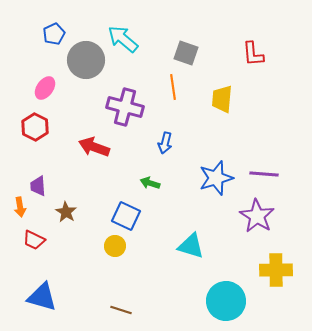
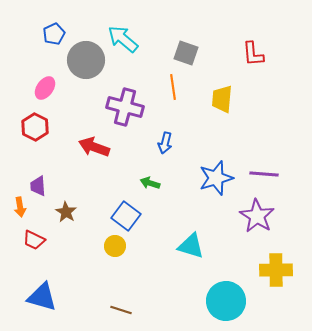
blue square: rotated 12 degrees clockwise
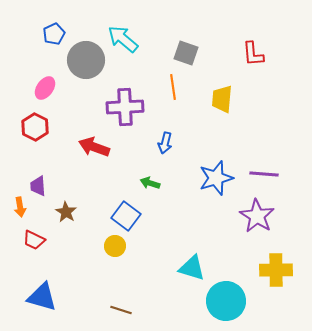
purple cross: rotated 18 degrees counterclockwise
cyan triangle: moved 1 px right, 22 px down
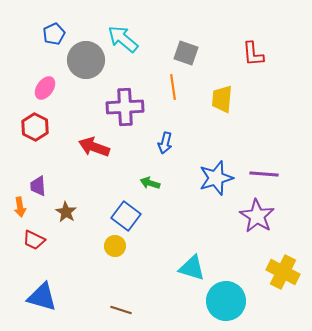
yellow cross: moved 7 px right, 2 px down; rotated 28 degrees clockwise
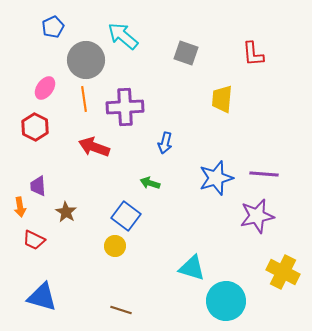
blue pentagon: moved 1 px left, 7 px up
cyan arrow: moved 3 px up
orange line: moved 89 px left, 12 px down
purple star: rotated 28 degrees clockwise
